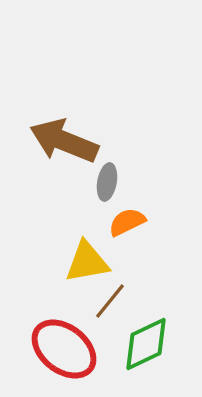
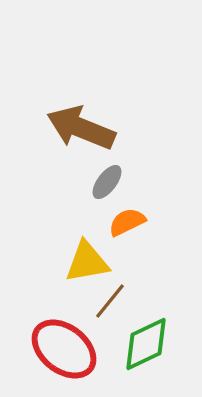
brown arrow: moved 17 px right, 13 px up
gray ellipse: rotated 27 degrees clockwise
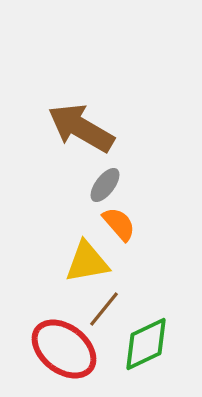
brown arrow: rotated 8 degrees clockwise
gray ellipse: moved 2 px left, 3 px down
orange semicircle: moved 8 px left, 2 px down; rotated 75 degrees clockwise
brown line: moved 6 px left, 8 px down
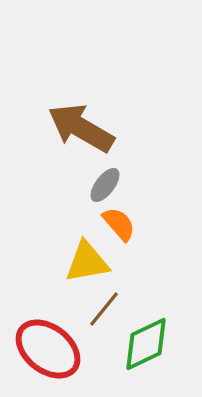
red ellipse: moved 16 px left
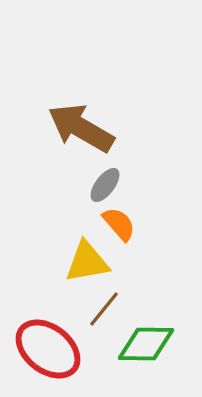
green diamond: rotated 26 degrees clockwise
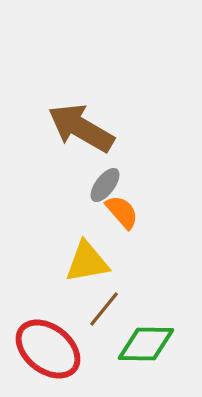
orange semicircle: moved 3 px right, 12 px up
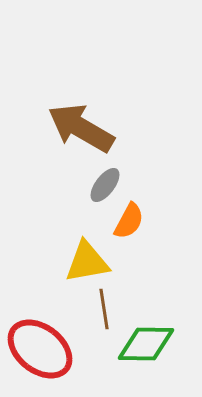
orange semicircle: moved 7 px right, 9 px down; rotated 69 degrees clockwise
brown line: rotated 48 degrees counterclockwise
red ellipse: moved 8 px left
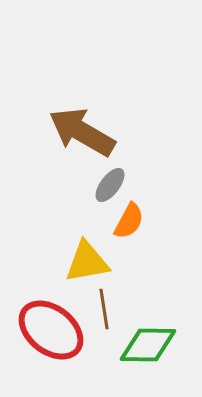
brown arrow: moved 1 px right, 4 px down
gray ellipse: moved 5 px right
green diamond: moved 2 px right, 1 px down
red ellipse: moved 11 px right, 19 px up
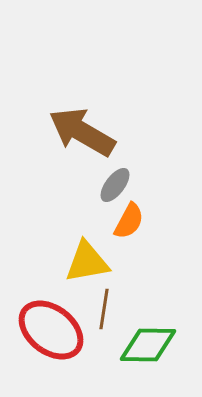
gray ellipse: moved 5 px right
brown line: rotated 18 degrees clockwise
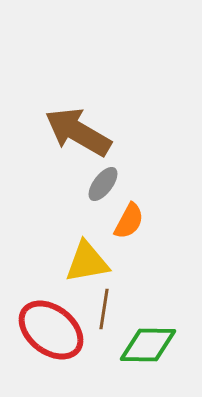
brown arrow: moved 4 px left
gray ellipse: moved 12 px left, 1 px up
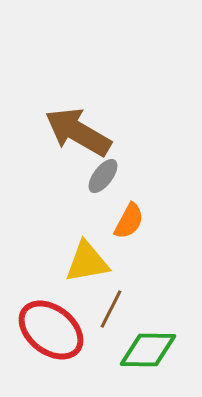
gray ellipse: moved 8 px up
brown line: moved 7 px right; rotated 18 degrees clockwise
green diamond: moved 5 px down
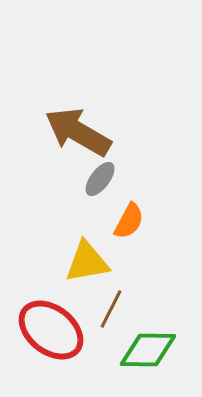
gray ellipse: moved 3 px left, 3 px down
